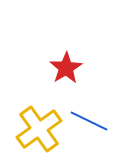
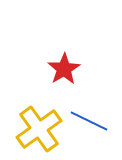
red star: moved 2 px left, 1 px down
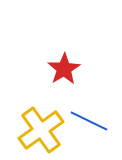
yellow cross: moved 2 px right, 1 px down
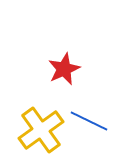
red star: rotated 8 degrees clockwise
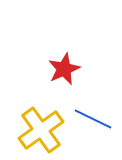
blue line: moved 4 px right, 2 px up
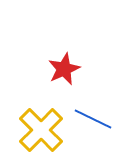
yellow cross: rotated 9 degrees counterclockwise
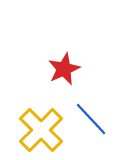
blue line: moved 2 px left; rotated 21 degrees clockwise
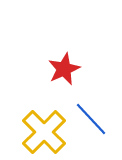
yellow cross: moved 3 px right, 2 px down
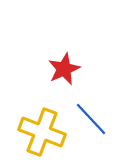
yellow cross: moved 2 px left; rotated 24 degrees counterclockwise
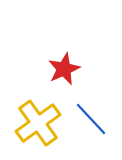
yellow cross: moved 4 px left, 9 px up; rotated 33 degrees clockwise
